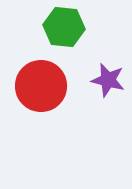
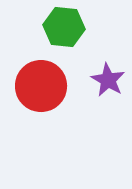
purple star: rotated 16 degrees clockwise
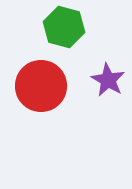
green hexagon: rotated 9 degrees clockwise
